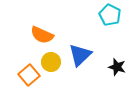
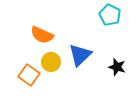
orange square: rotated 15 degrees counterclockwise
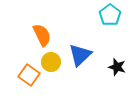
cyan pentagon: rotated 10 degrees clockwise
orange semicircle: rotated 140 degrees counterclockwise
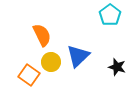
blue triangle: moved 2 px left, 1 px down
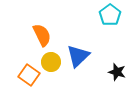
black star: moved 5 px down
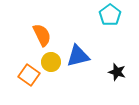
blue triangle: rotated 30 degrees clockwise
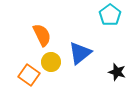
blue triangle: moved 2 px right, 3 px up; rotated 25 degrees counterclockwise
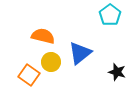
orange semicircle: moved 1 px right, 1 px down; rotated 50 degrees counterclockwise
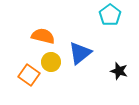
black star: moved 2 px right, 1 px up
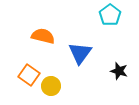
blue triangle: rotated 15 degrees counterclockwise
yellow circle: moved 24 px down
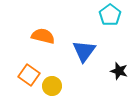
blue triangle: moved 4 px right, 2 px up
yellow circle: moved 1 px right
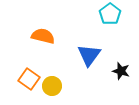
cyan pentagon: moved 1 px up
blue triangle: moved 5 px right, 4 px down
black star: moved 2 px right
orange square: moved 4 px down
